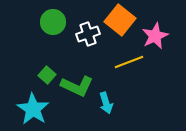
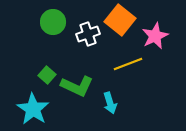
yellow line: moved 1 px left, 2 px down
cyan arrow: moved 4 px right
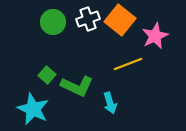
white cross: moved 15 px up
cyan star: rotated 8 degrees counterclockwise
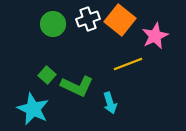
green circle: moved 2 px down
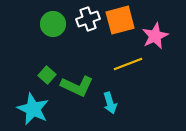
orange square: rotated 36 degrees clockwise
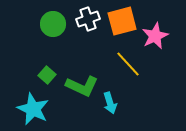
orange square: moved 2 px right, 1 px down
yellow line: rotated 68 degrees clockwise
green L-shape: moved 5 px right
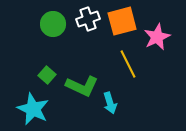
pink star: moved 2 px right, 1 px down
yellow line: rotated 16 degrees clockwise
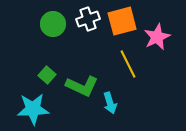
cyan star: rotated 28 degrees counterclockwise
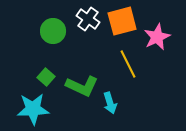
white cross: rotated 35 degrees counterclockwise
green circle: moved 7 px down
green square: moved 1 px left, 2 px down
